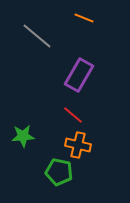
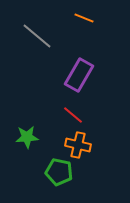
green star: moved 4 px right, 1 px down
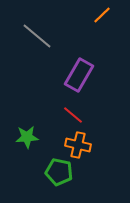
orange line: moved 18 px right, 3 px up; rotated 66 degrees counterclockwise
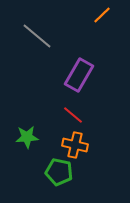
orange cross: moved 3 px left
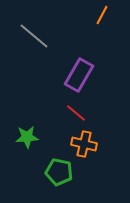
orange line: rotated 18 degrees counterclockwise
gray line: moved 3 px left
red line: moved 3 px right, 2 px up
orange cross: moved 9 px right, 1 px up
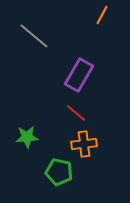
orange cross: rotated 20 degrees counterclockwise
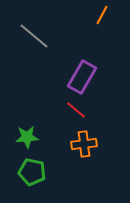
purple rectangle: moved 3 px right, 2 px down
red line: moved 3 px up
green pentagon: moved 27 px left
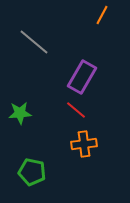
gray line: moved 6 px down
green star: moved 7 px left, 24 px up
